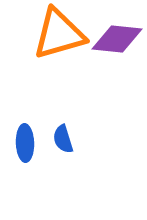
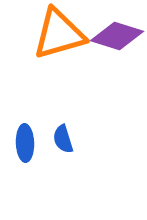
purple diamond: moved 3 px up; rotated 12 degrees clockwise
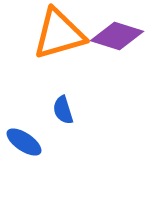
blue semicircle: moved 29 px up
blue ellipse: moved 1 px left, 1 px up; rotated 54 degrees counterclockwise
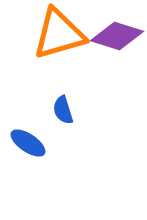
blue ellipse: moved 4 px right, 1 px down
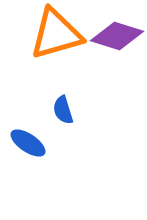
orange triangle: moved 3 px left
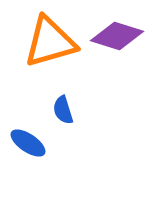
orange triangle: moved 6 px left, 8 px down
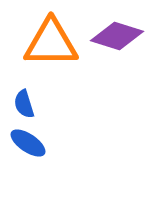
orange triangle: moved 1 px right, 1 px down; rotated 16 degrees clockwise
blue semicircle: moved 39 px left, 6 px up
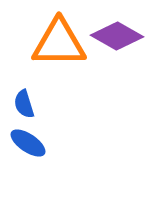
purple diamond: rotated 12 degrees clockwise
orange triangle: moved 8 px right
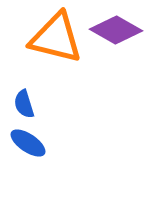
purple diamond: moved 1 px left, 6 px up
orange triangle: moved 3 px left, 5 px up; rotated 14 degrees clockwise
